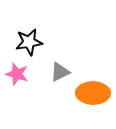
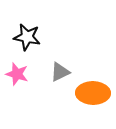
black star: moved 2 px left, 5 px up; rotated 20 degrees clockwise
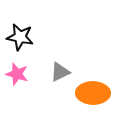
black star: moved 7 px left
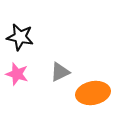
orange ellipse: rotated 12 degrees counterclockwise
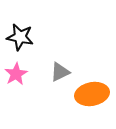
pink star: moved 1 px left; rotated 25 degrees clockwise
orange ellipse: moved 1 px left, 1 px down
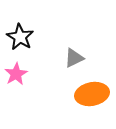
black star: rotated 20 degrees clockwise
gray triangle: moved 14 px right, 14 px up
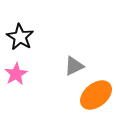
gray triangle: moved 8 px down
orange ellipse: moved 4 px right, 1 px down; rotated 28 degrees counterclockwise
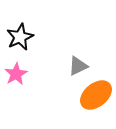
black star: rotated 16 degrees clockwise
gray triangle: moved 4 px right
